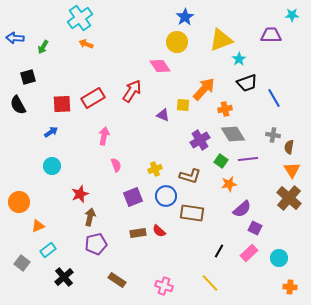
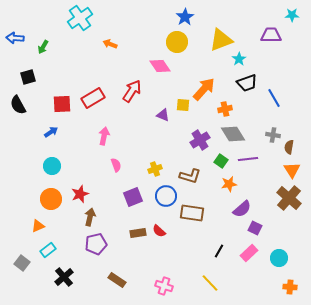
orange arrow at (86, 44): moved 24 px right
orange circle at (19, 202): moved 32 px right, 3 px up
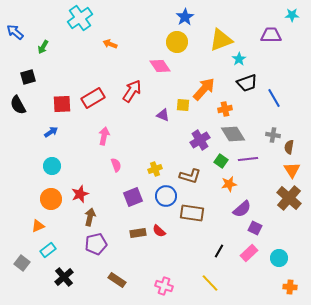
blue arrow at (15, 38): moved 6 px up; rotated 36 degrees clockwise
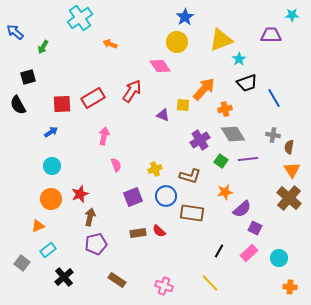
orange star at (229, 184): moved 4 px left, 8 px down
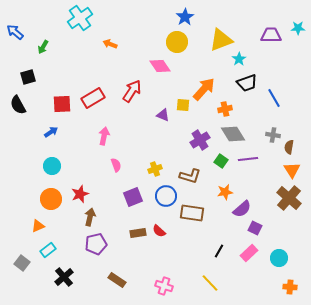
cyan star at (292, 15): moved 6 px right, 13 px down
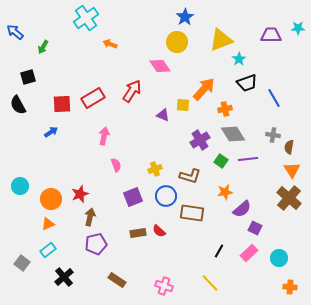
cyan cross at (80, 18): moved 6 px right
cyan circle at (52, 166): moved 32 px left, 20 px down
orange triangle at (38, 226): moved 10 px right, 2 px up
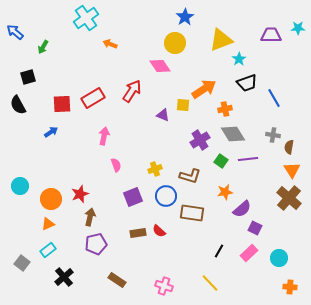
yellow circle at (177, 42): moved 2 px left, 1 px down
orange arrow at (204, 89): rotated 15 degrees clockwise
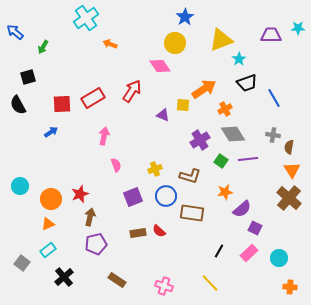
orange cross at (225, 109): rotated 16 degrees counterclockwise
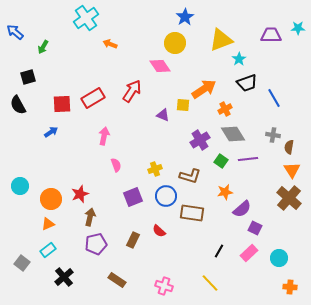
brown rectangle at (138, 233): moved 5 px left, 7 px down; rotated 56 degrees counterclockwise
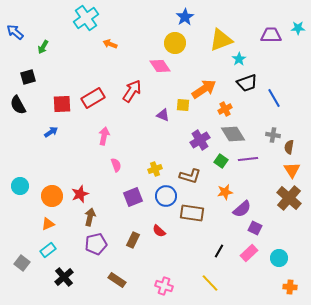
orange circle at (51, 199): moved 1 px right, 3 px up
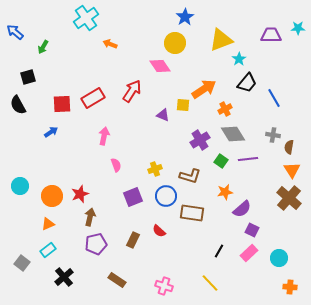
black trapezoid at (247, 83): rotated 30 degrees counterclockwise
purple square at (255, 228): moved 3 px left, 2 px down
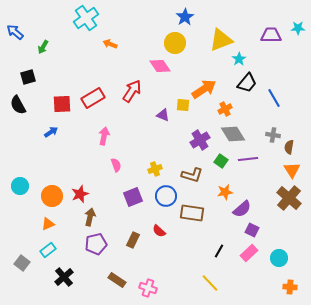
brown L-shape at (190, 176): moved 2 px right, 1 px up
pink cross at (164, 286): moved 16 px left, 2 px down
